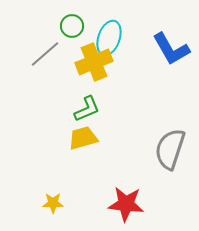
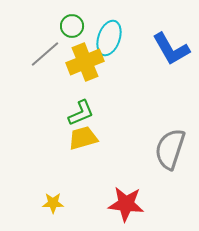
yellow cross: moved 9 px left
green L-shape: moved 6 px left, 4 px down
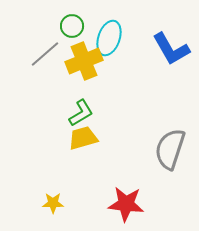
yellow cross: moved 1 px left, 1 px up
green L-shape: rotated 8 degrees counterclockwise
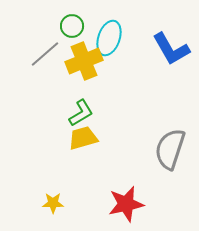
red star: rotated 18 degrees counterclockwise
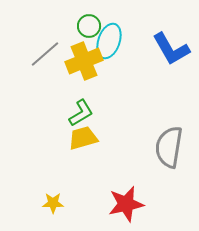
green circle: moved 17 px right
cyan ellipse: moved 3 px down
gray semicircle: moved 1 px left, 2 px up; rotated 9 degrees counterclockwise
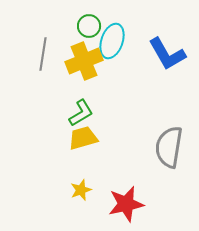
cyan ellipse: moved 3 px right
blue L-shape: moved 4 px left, 5 px down
gray line: moved 2 px left; rotated 40 degrees counterclockwise
yellow star: moved 28 px right, 13 px up; rotated 20 degrees counterclockwise
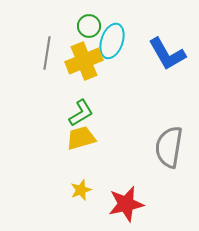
gray line: moved 4 px right, 1 px up
yellow trapezoid: moved 2 px left
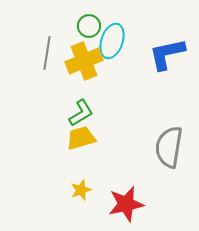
blue L-shape: rotated 108 degrees clockwise
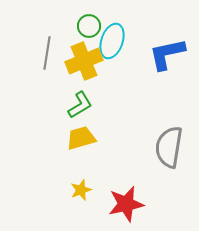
green L-shape: moved 1 px left, 8 px up
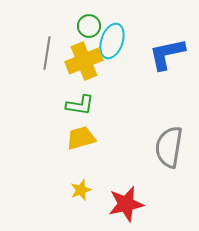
green L-shape: rotated 40 degrees clockwise
